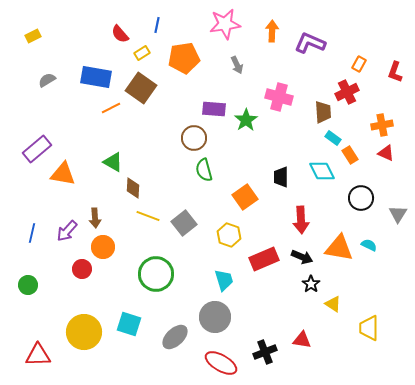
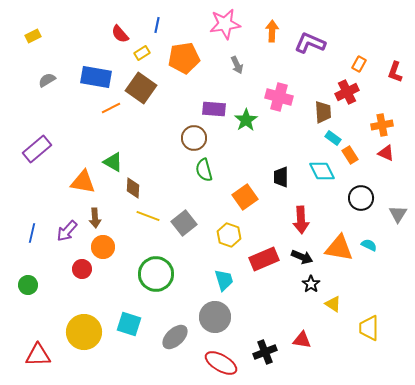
orange triangle at (63, 174): moved 20 px right, 8 px down
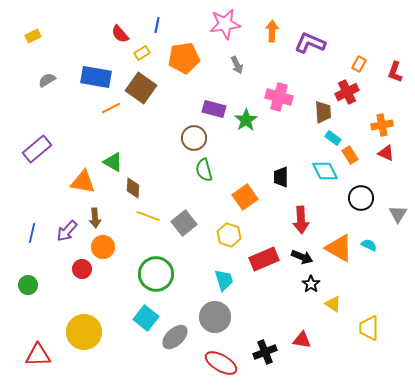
purple rectangle at (214, 109): rotated 10 degrees clockwise
cyan diamond at (322, 171): moved 3 px right
orange triangle at (339, 248): rotated 20 degrees clockwise
cyan square at (129, 324): moved 17 px right, 6 px up; rotated 20 degrees clockwise
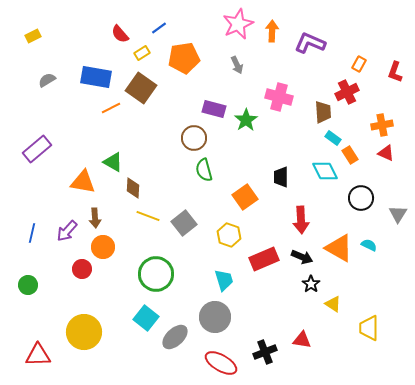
pink star at (225, 24): moved 13 px right; rotated 16 degrees counterclockwise
blue line at (157, 25): moved 2 px right, 3 px down; rotated 42 degrees clockwise
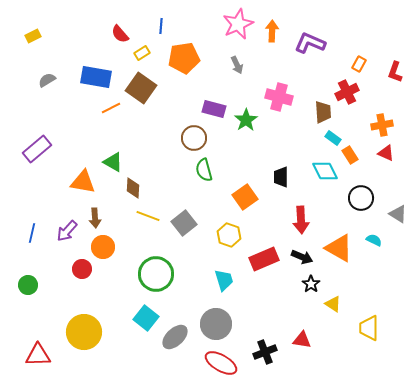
blue line at (159, 28): moved 2 px right, 2 px up; rotated 49 degrees counterclockwise
gray triangle at (398, 214): rotated 30 degrees counterclockwise
cyan semicircle at (369, 245): moved 5 px right, 5 px up
gray circle at (215, 317): moved 1 px right, 7 px down
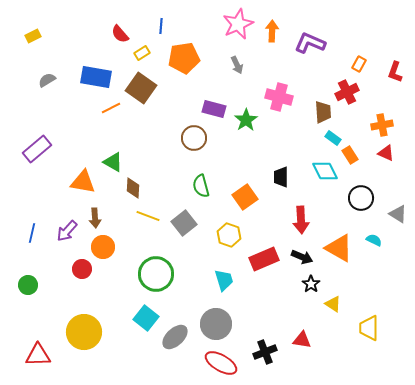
green semicircle at (204, 170): moved 3 px left, 16 px down
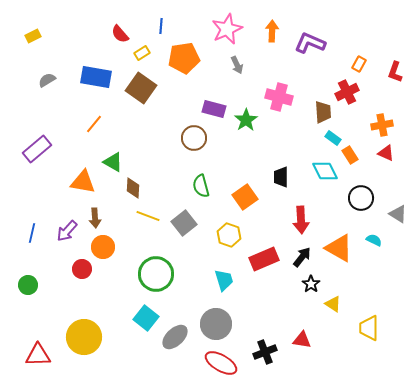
pink star at (238, 24): moved 11 px left, 5 px down
orange line at (111, 108): moved 17 px left, 16 px down; rotated 24 degrees counterclockwise
black arrow at (302, 257): rotated 75 degrees counterclockwise
yellow circle at (84, 332): moved 5 px down
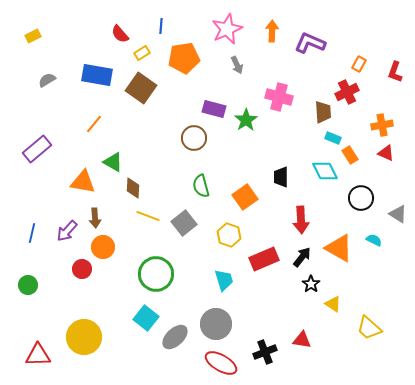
blue rectangle at (96, 77): moved 1 px right, 2 px up
cyan rectangle at (333, 138): rotated 14 degrees counterclockwise
yellow trapezoid at (369, 328): rotated 48 degrees counterclockwise
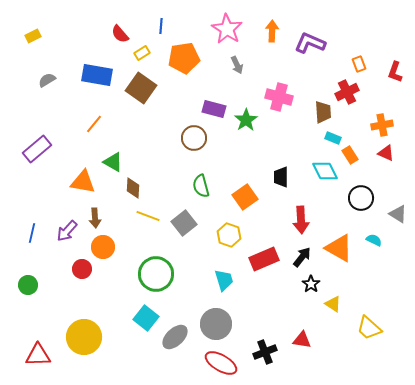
pink star at (227, 29): rotated 16 degrees counterclockwise
orange rectangle at (359, 64): rotated 49 degrees counterclockwise
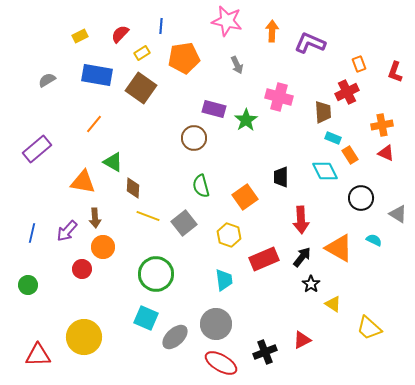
pink star at (227, 29): moved 8 px up; rotated 20 degrees counterclockwise
red semicircle at (120, 34): rotated 84 degrees clockwise
yellow rectangle at (33, 36): moved 47 px right
cyan trapezoid at (224, 280): rotated 10 degrees clockwise
cyan square at (146, 318): rotated 15 degrees counterclockwise
red triangle at (302, 340): rotated 36 degrees counterclockwise
